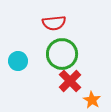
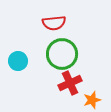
red cross: moved 2 px down; rotated 20 degrees clockwise
orange star: rotated 24 degrees clockwise
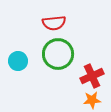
green circle: moved 4 px left
red cross: moved 22 px right, 7 px up
orange star: rotated 12 degrees clockwise
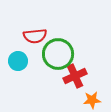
red semicircle: moved 19 px left, 13 px down
red cross: moved 17 px left
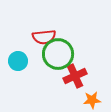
red semicircle: moved 9 px right, 1 px down
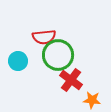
green circle: moved 1 px down
red cross: moved 4 px left, 4 px down; rotated 30 degrees counterclockwise
orange star: rotated 12 degrees clockwise
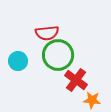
red semicircle: moved 3 px right, 4 px up
red cross: moved 5 px right
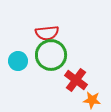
green circle: moved 7 px left
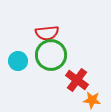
red cross: moved 1 px right
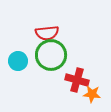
red cross: rotated 20 degrees counterclockwise
orange star: moved 6 px up
